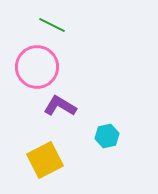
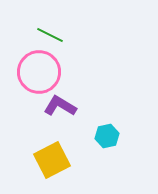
green line: moved 2 px left, 10 px down
pink circle: moved 2 px right, 5 px down
yellow square: moved 7 px right
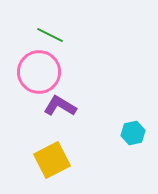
cyan hexagon: moved 26 px right, 3 px up
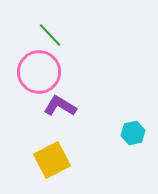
green line: rotated 20 degrees clockwise
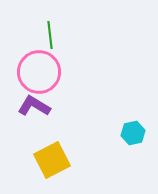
green line: rotated 36 degrees clockwise
purple L-shape: moved 26 px left
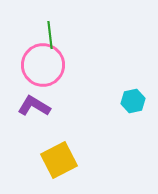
pink circle: moved 4 px right, 7 px up
cyan hexagon: moved 32 px up
yellow square: moved 7 px right
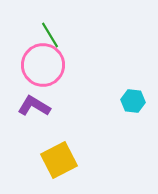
green line: rotated 24 degrees counterclockwise
cyan hexagon: rotated 20 degrees clockwise
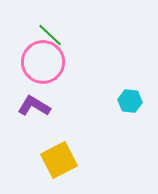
green line: rotated 16 degrees counterclockwise
pink circle: moved 3 px up
cyan hexagon: moved 3 px left
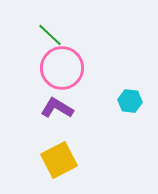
pink circle: moved 19 px right, 6 px down
purple L-shape: moved 23 px right, 2 px down
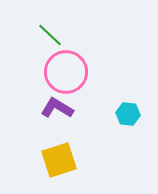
pink circle: moved 4 px right, 4 px down
cyan hexagon: moved 2 px left, 13 px down
yellow square: rotated 9 degrees clockwise
